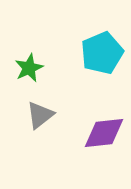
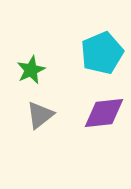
green star: moved 2 px right, 2 px down
purple diamond: moved 20 px up
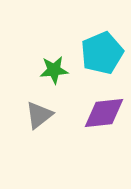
green star: moved 23 px right; rotated 20 degrees clockwise
gray triangle: moved 1 px left
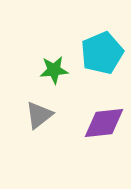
purple diamond: moved 10 px down
